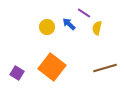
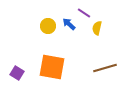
yellow circle: moved 1 px right, 1 px up
orange square: rotated 28 degrees counterclockwise
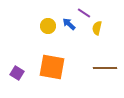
brown line: rotated 15 degrees clockwise
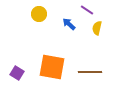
purple line: moved 3 px right, 3 px up
yellow circle: moved 9 px left, 12 px up
brown line: moved 15 px left, 4 px down
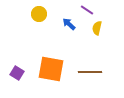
orange square: moved 1 px left, 2 px down
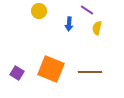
yellow circle: moved 3 px up
blue arrow: rotated 128 degrees counterclockwise
orange square: rotated 12 degrees clockwise
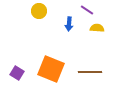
yellow semicircle: rotated 80 degrees clockwise
